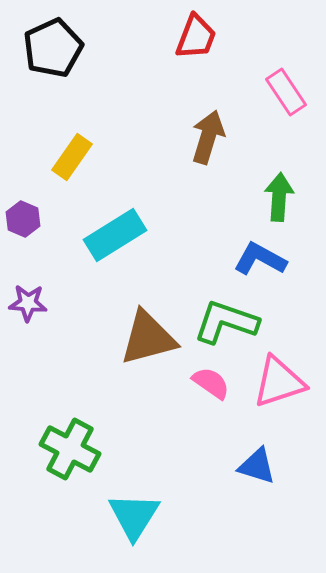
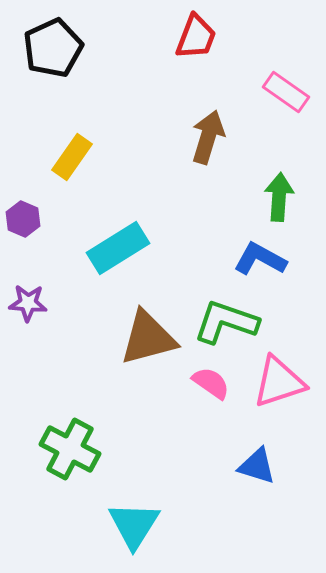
pink rectangle: rotated 21 degrees counterclockwise
cyan rectangle: moved 3 px right, 13 px down
cyan triangle: moved 9 px down
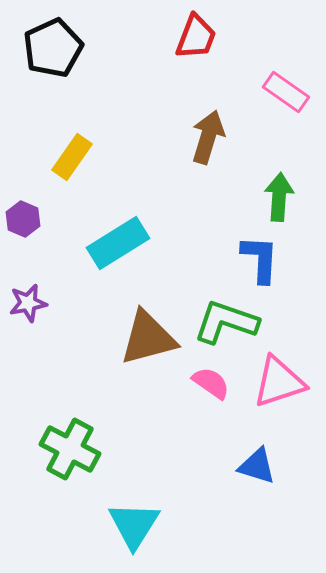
cyan rectangle: moved 5 px up
blue L-shape: rotated 64 degrees clockwise
purple star: rotated 15 degrees counterclockwise
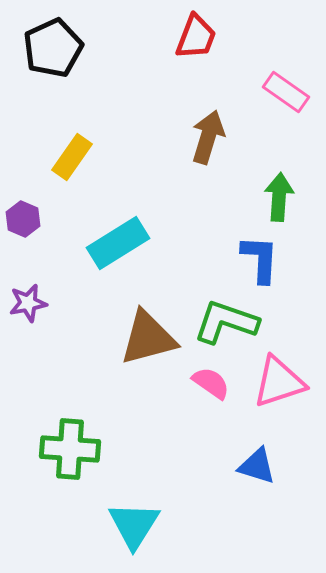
green cross: rotated 24 degrees counterclockwise
